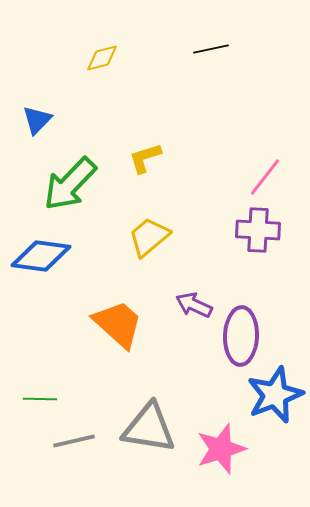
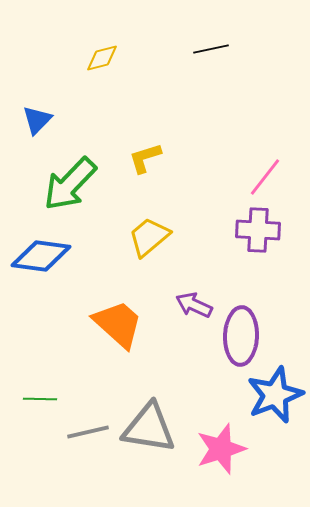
gray line: moved 14 px right, 9 px up
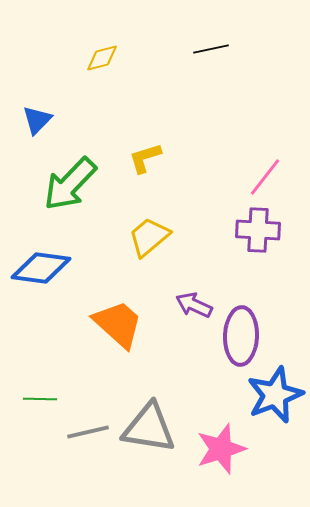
blue diamond: moved 12 px down
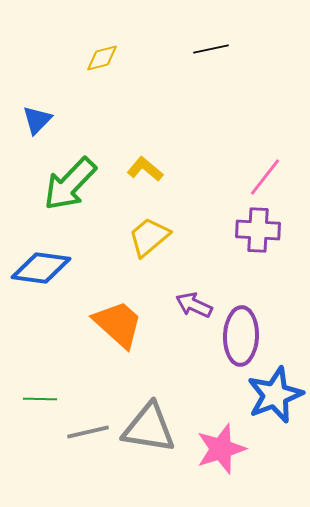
yellow L-shape: moved 11 px down; rotated 57 degrees clockwise
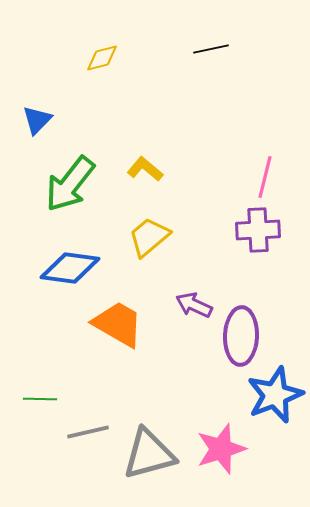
pink line: rotated 24 degrees counterclockwise
green arrow: rotated 6 degrees counterclockwise
purple cross: rotated 6 degrees counterclockwise
blue diamond: moved 29 px right
orange trapezoid: rotated 12 degrees counterclockwise
gray triangle: moved 26 px down; rotated 24 degrees counterclockwise
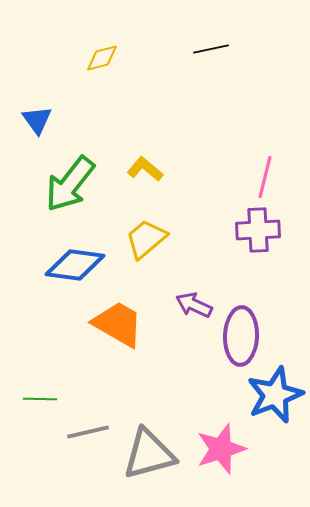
blue triangle: rotated 20 degrees counterclockwise
yellow trapezoid: moved 3 px left, 2 px down
blue diamond: moved 5 px right, 3 px up
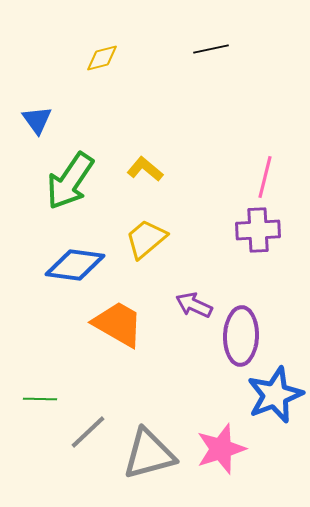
green arrow: moved 3 px up; rotated 4 degrees counterclockwise
gray line: rotated 30 degrees counterclockwise
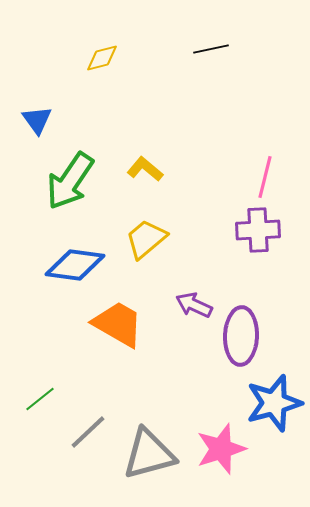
blue star: moved 1 px left, 8 px down; rotated 6 degrees clockwise
green line: rotated 40 degrees counterclockwise
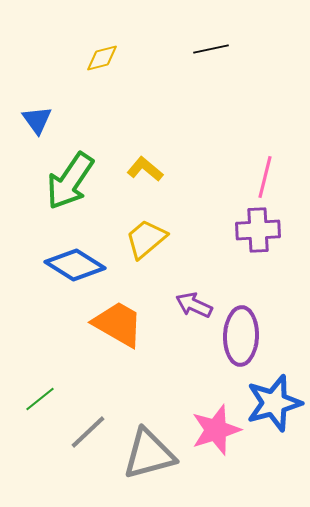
blue diamond: rotated 24 degrees clockwise
pink star: moved 5 px left, 19 px up
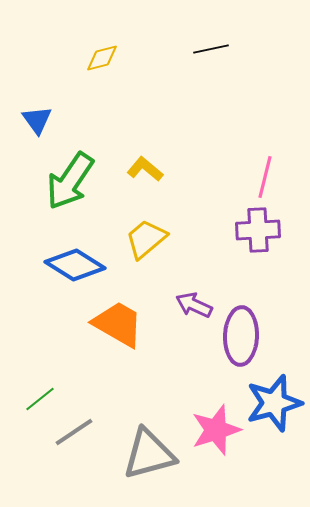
gray line: moved 14 px left; rotated 9 degrees clockwise
